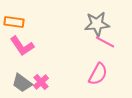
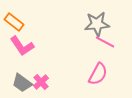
orange rectangle: rotated 30 degrees clockwise
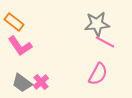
pink L-shape: moved 2 px left
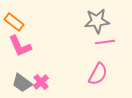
gray star: moved 3 px up
pink line: rotated 36 degrees counterclockwise
pink L-shape: rotated 10 degrees clockwise
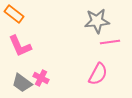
orange rectangle: moved 8 px up
pink line: moved 5 px right
pink cross: moved 4 px up; rotated 21 degrees counterclockwise
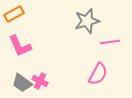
orange rectangle: rotated 66 degrees counterclockwise
gray star: moved 10 px left; rotated 10 degrees counterclockwise
pink cross: moved 1 px left, 3 px down
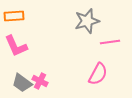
orange rectangle: moved 2 px down; rotated 24 degrees clockwise
pink L-shape: moved 4 px left
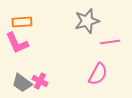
orange rectangle: moved 8 px right, 6 px down
pink L-shape: moved 1 px right, 3 px up
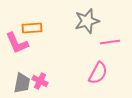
orange rectangle: moved 10 px right, 6 px down
pink semicircle: moved 1 px up
gray trapezoid: rotated 115 degrees counterclockwise
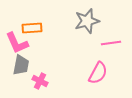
pink line: moved 1 px right, 1 px down
gray trapezoid: moved 1 px left, 18 px up
